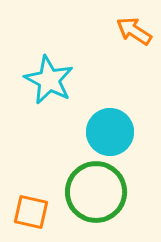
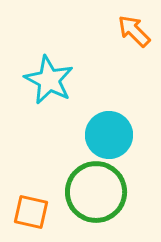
orange arrow: rotated 12 degrees clockwise
cyan circle: moved 1 px left, 3 px down
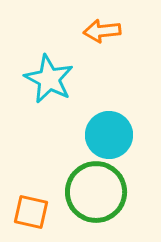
orange arrow: moved 32 px left; rotated 51 degrees counterclockwise
cyan star: moved 1 px up
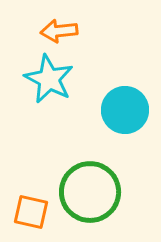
orange arrow: moved 43 px left
cyan circle: moved 16 px right, 25 px up
green circle: moved 6 px left
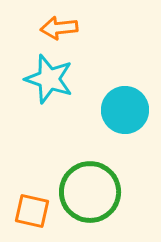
orange arrow: moved 3 px up
cyan star: rotated 9 degrees counterclockwise
orange square: moved 1 px right, 1 px up
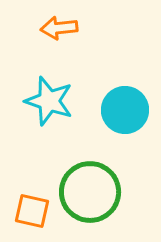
cyan star: moved 22 px down
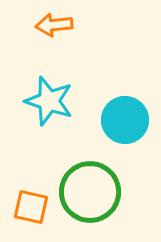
orange arrow: moved 5 px left, 3 px up
cyan circle: moved 10 px down
orange square: moved 1 px left, 4 px up
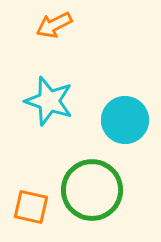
orange arrow: rotated 21 degrees counterclockwise
green circle: moved 2 px right, 2 px up
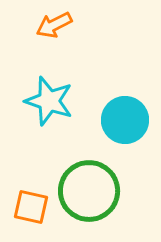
green circle: moved 3 px left, 1 px down
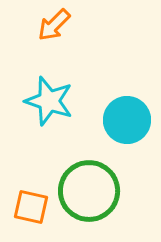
orange arrow: rotated 18 degrees counterclockwise
cyan circle: moved 2 px right
